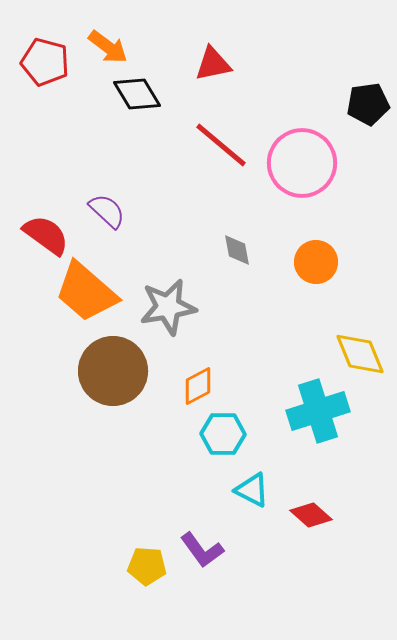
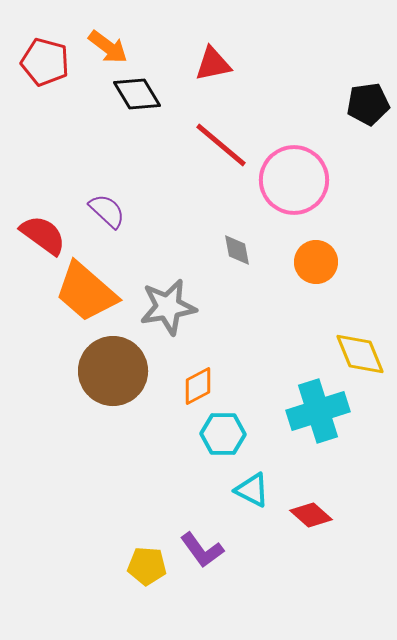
pink circle: moved 8 px left, 17 px down
red semicircle: moved 3 px left
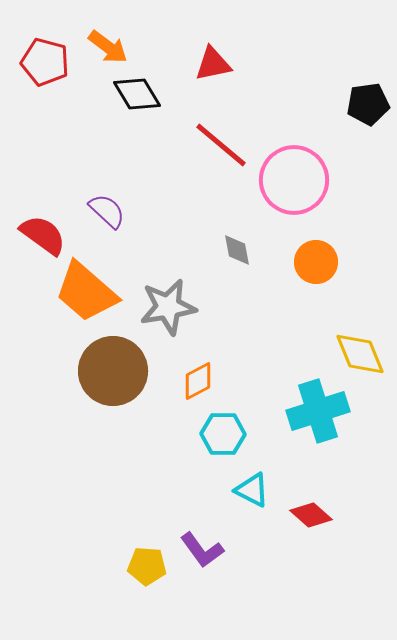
orange diamond: moved 5 px up
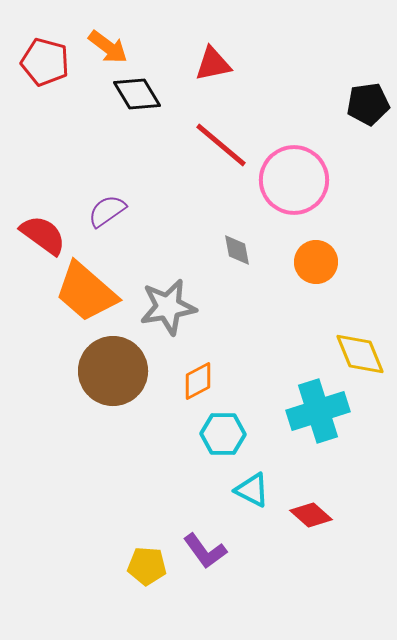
purple semicircle: rotated 78 degrees counterclockwise
purple L-shape: moved 3 px right, 1 px down
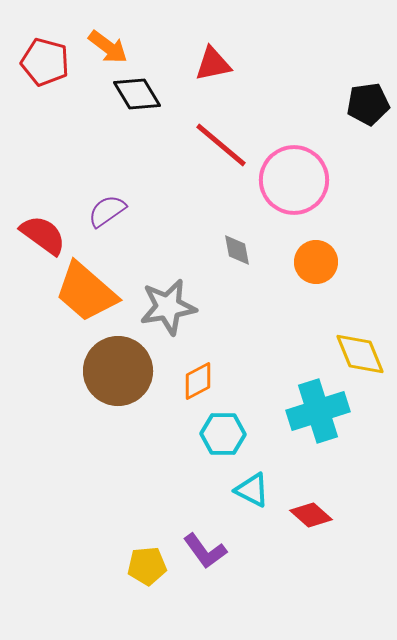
brown circle: moved 5 px right
yellow pentagon: rotated 9 degrees counterclockwise
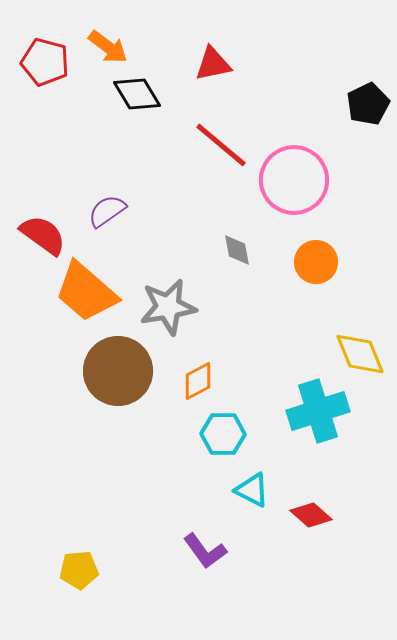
black pentagon: rotated 18 degrees counterclockwise
yellow pentagon: moved 68 px left, 4 px down
